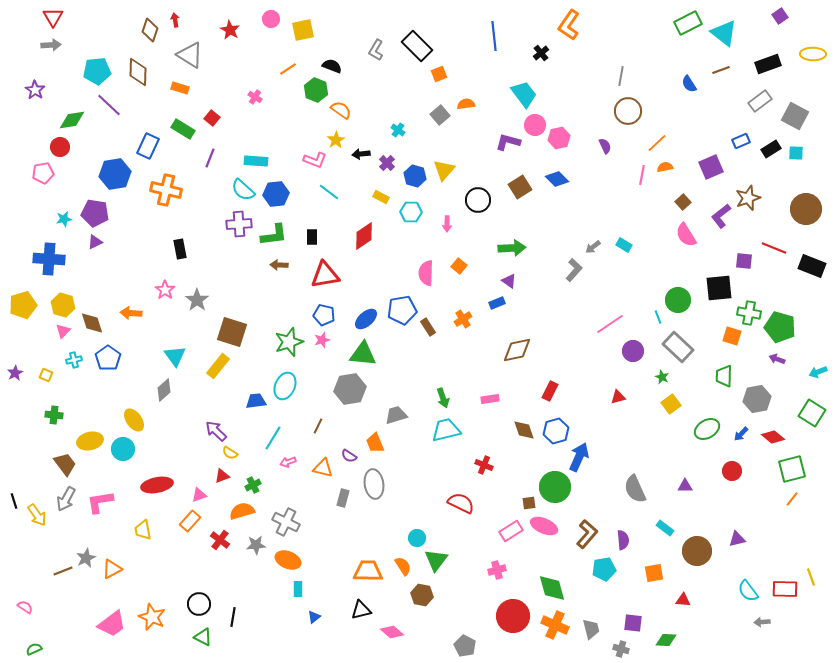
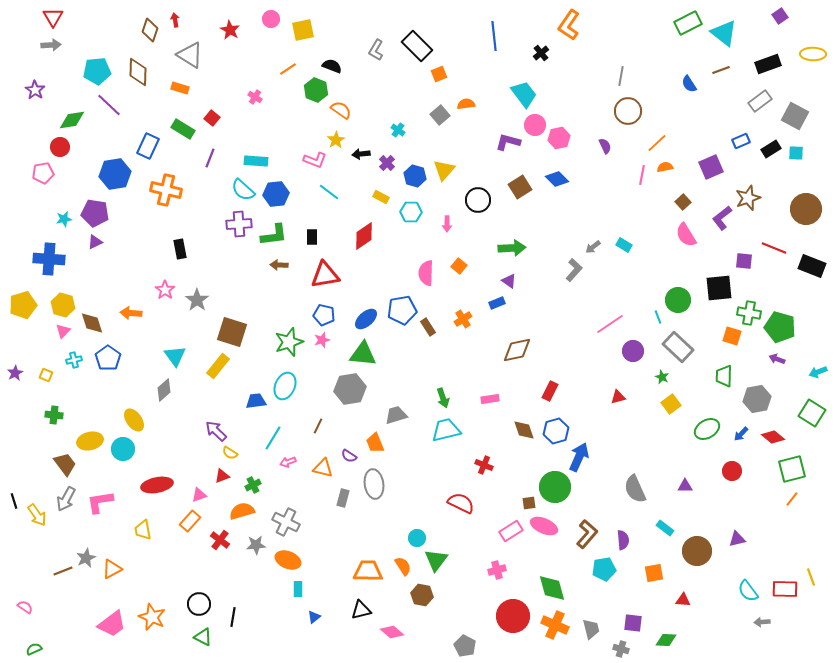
purple L-shape at (721, 216): moved 1 px right, 2 px down
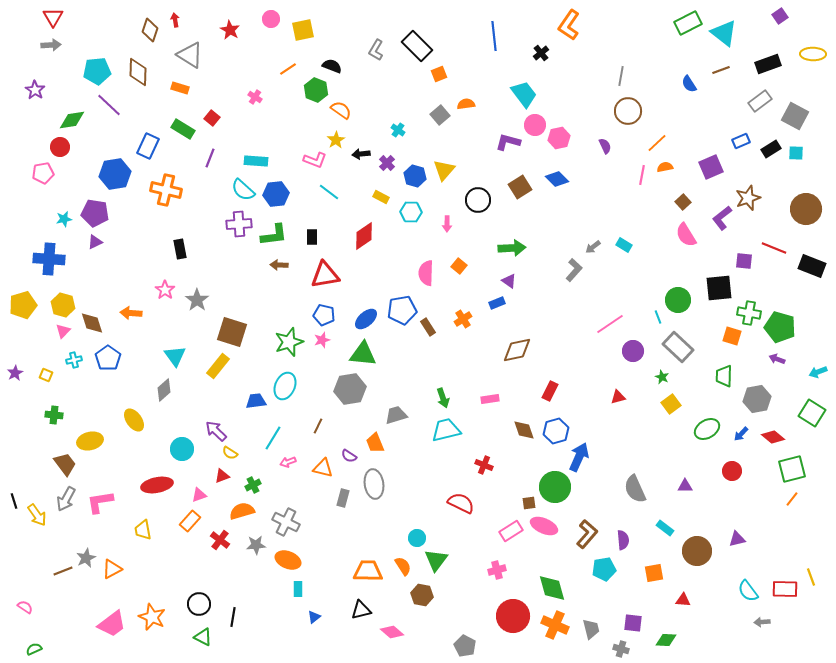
cyan circle at (123, 449): moved 59 px right
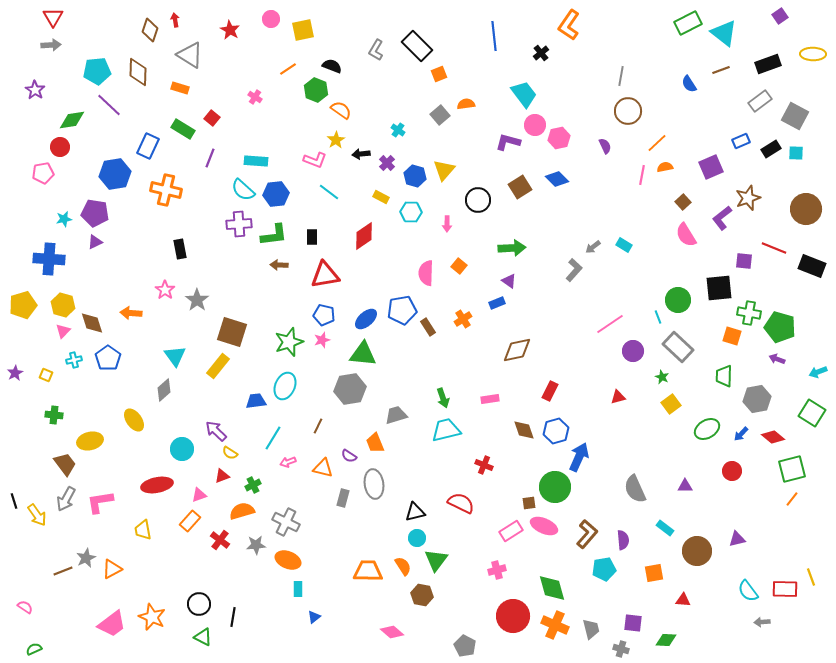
black triangle at (361, 610): moved 54 px right, 98 px up
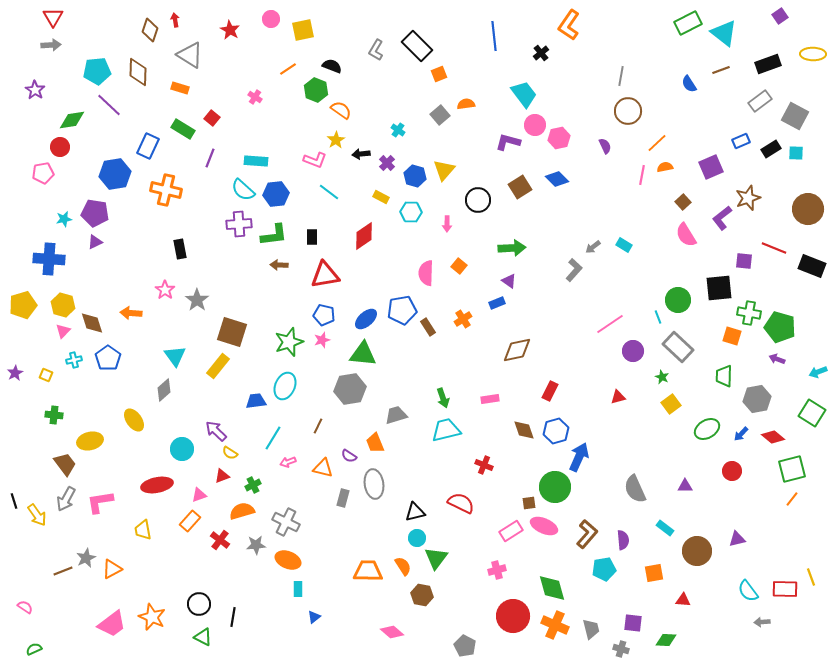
brown circle at (806, 209): moved 2 px right
green triangle at (436, 560): moved 2 px up
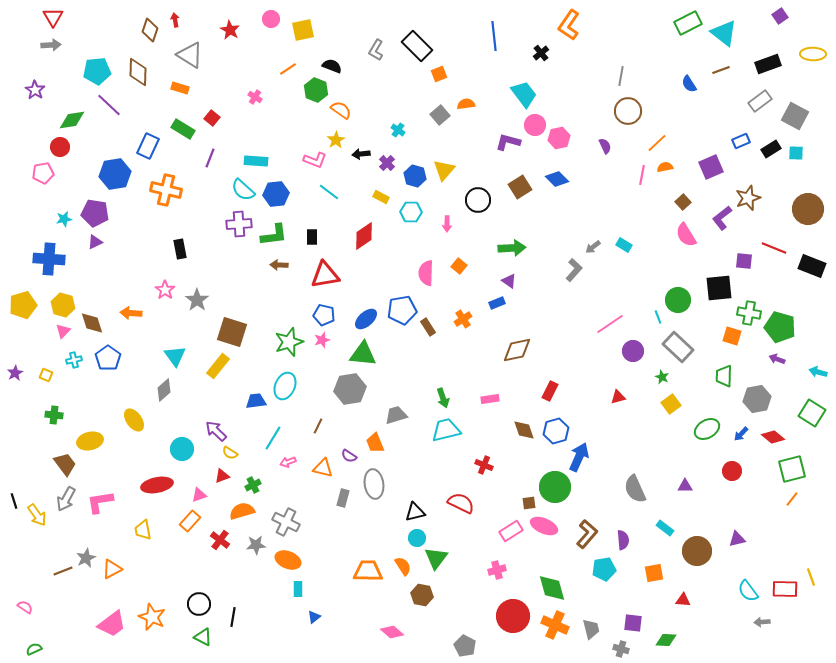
cyan arrow at (818, 372): rotated 36 degrees clockwise
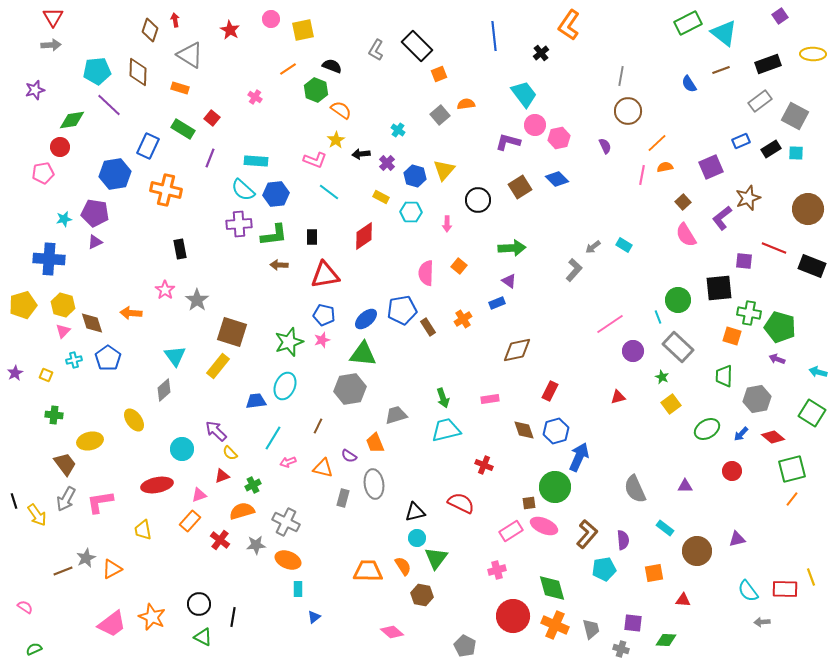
purple star at (35, 90): rotated 24 degrees clockwise
yellow semicircle at (230, 453): rotated 14 degrees clockwise
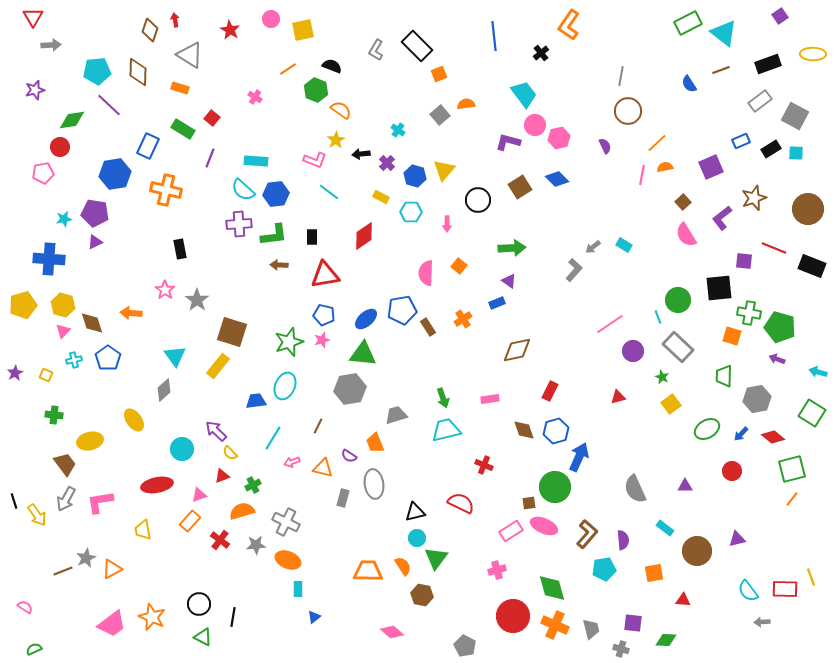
red triangle at (53, 17): moved 20 px left
brown star at (748, 198): moved 6 px right
pink arrow at (288, 462): moved 4 px right
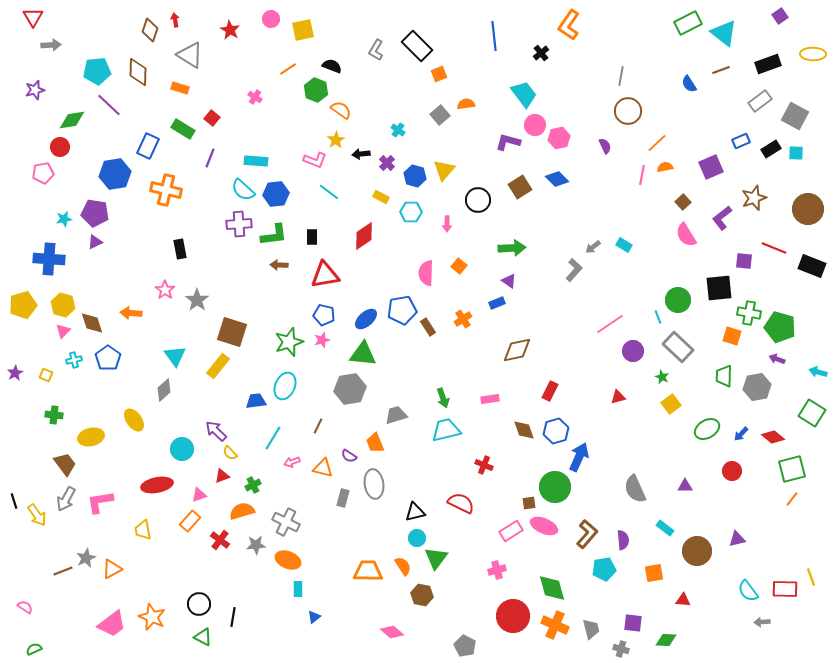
gray hexagon at (757, 399): moved 12 px up
yellow ellipse at (90, 441): moved 1 px right, 4 px up
